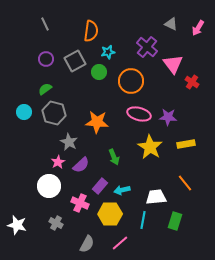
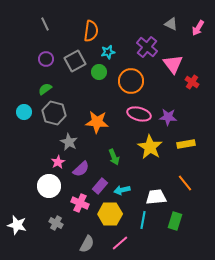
purple semicircle: moved 4 px down
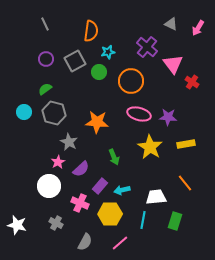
gray semicircle: moved 2 px left, 2 px up
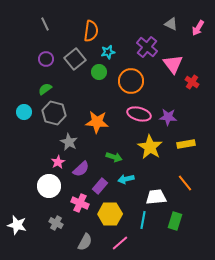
gray square: moved 2 px up; rotated 10 degrees counterclockwise
green arrow: rotated 49 degrees counterclockwise
cyan arrow: moved 4 px right, 11 px up
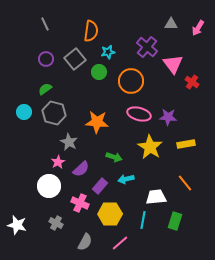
gray triangle: rotated 24 degrees counterclockwise
